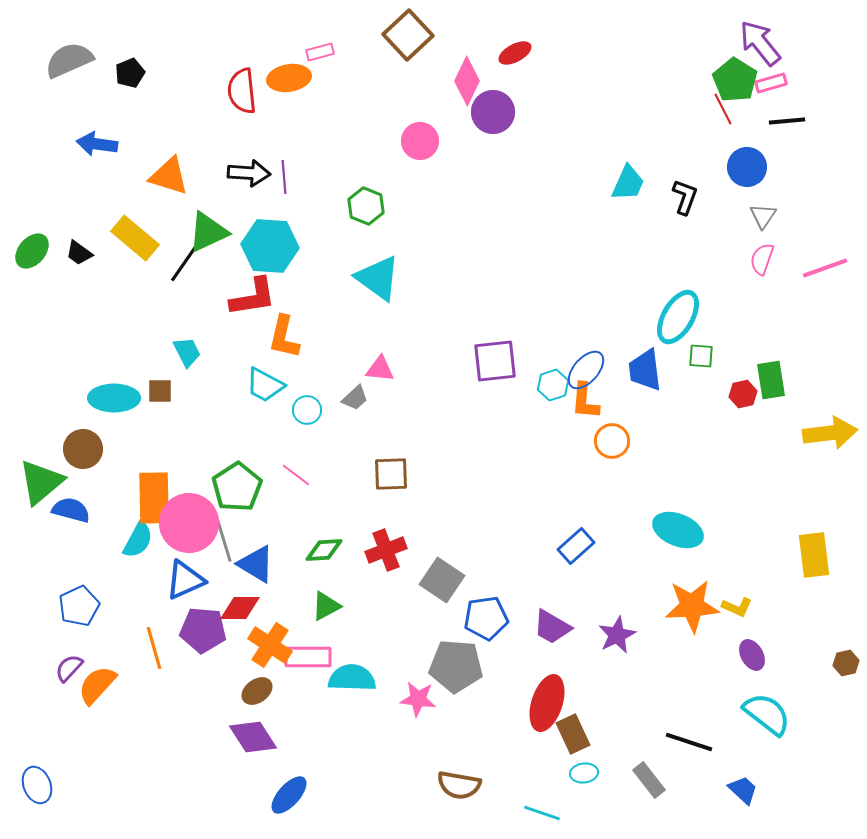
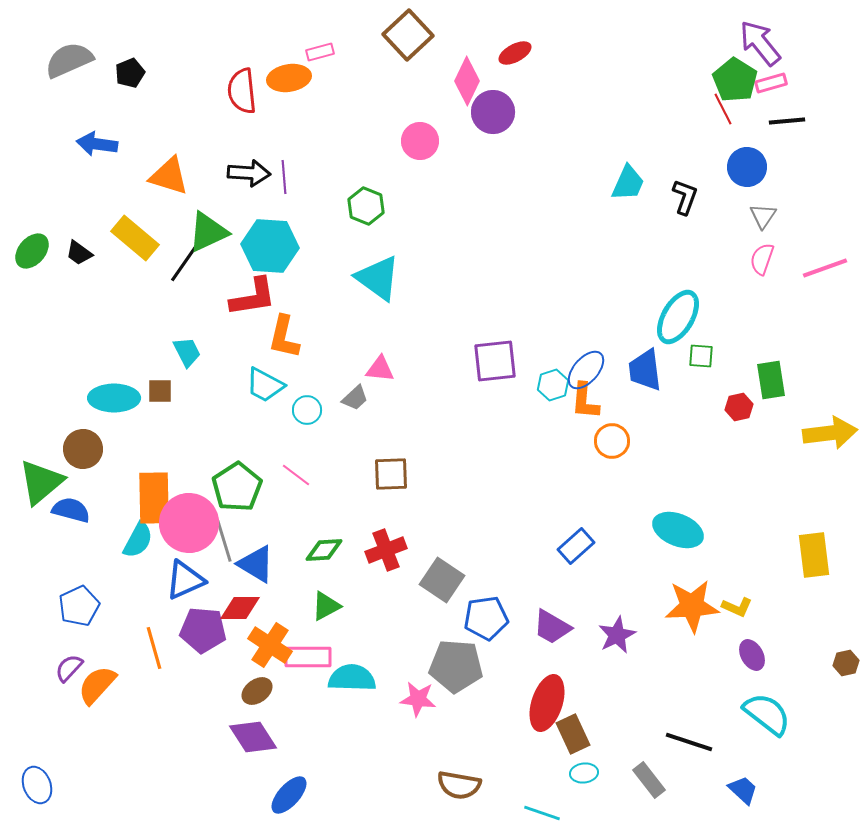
red hexagon at (743, 394): moved 4 px left, 13 px down
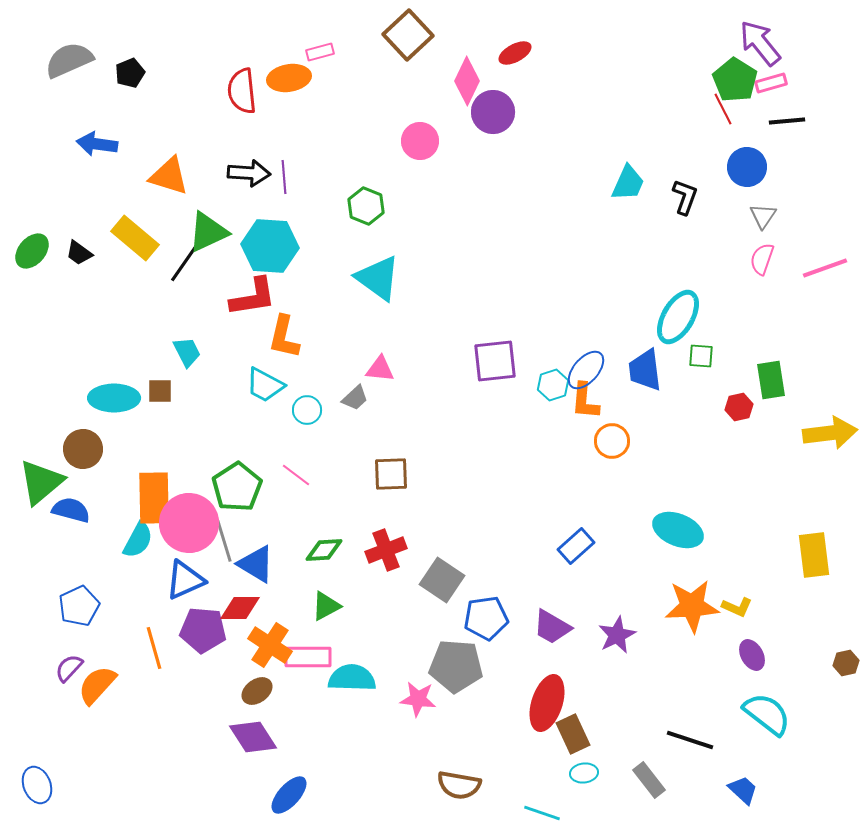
black line at (689, 742): moved 1 px right, 2 px up
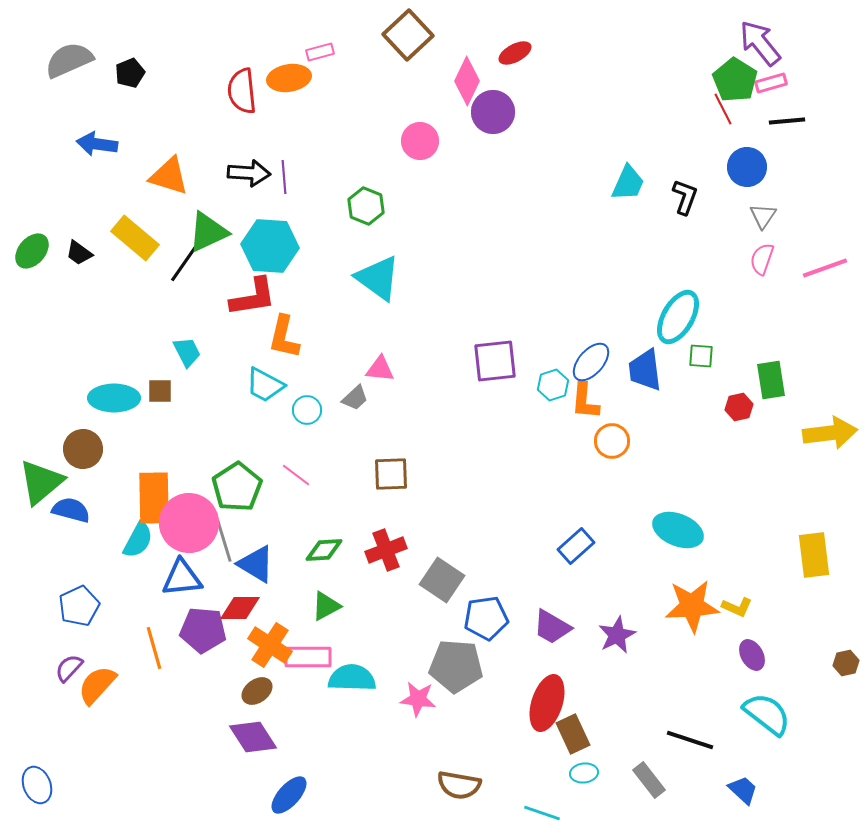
blue ellipse at (586, 370): moved 5 px right, 8 px up
blue triangle at (185, 580): moved 3 px left, 2 px up; rotated 18 degrees clockwise
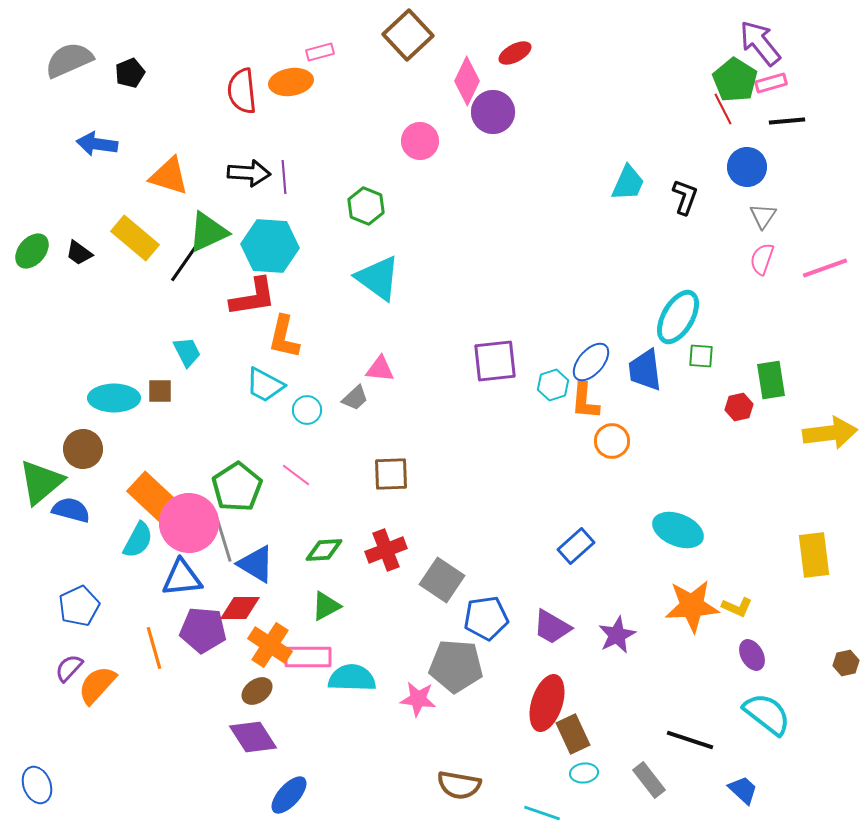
orange ellipse at (289, 78): moved 2 px right, 4 px down
orange rectangle at (154, 498): rotated 46 degrees counterclockwise
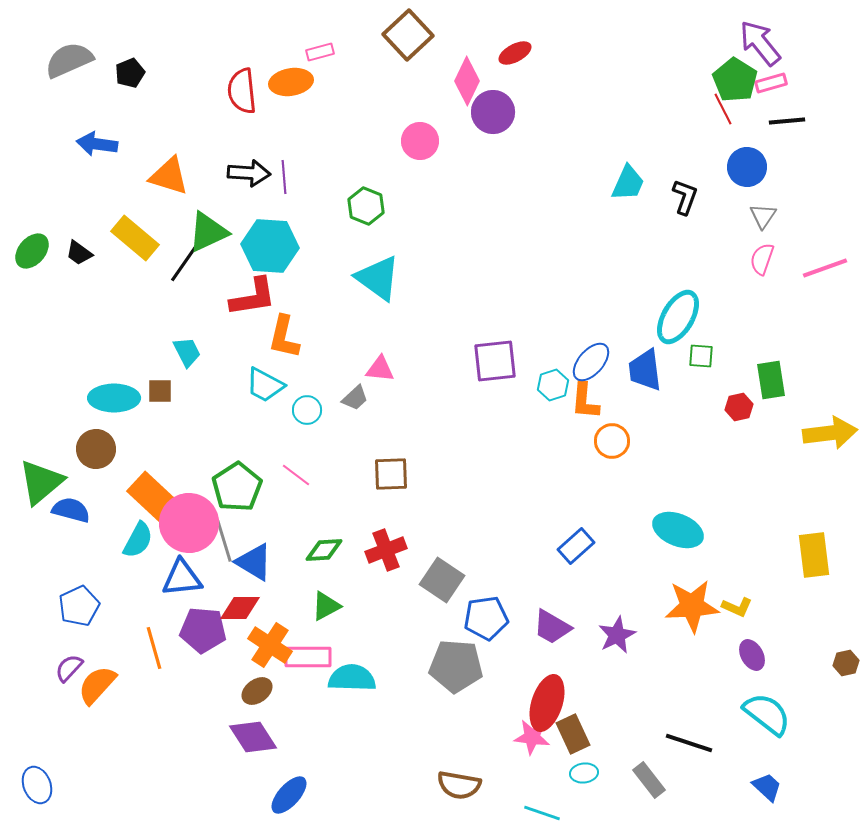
brown circle at (83, 449): moved 13 px right
blue triangle at (256, 564): moved 2 px left, 2 px up
pink star at (418, 699): moved 114 px right, 38 px down
black line at (690, 740): moved 1 px left, 3 px down
blue trapezoid at (743, 790): moved 24 px right, 3 px up
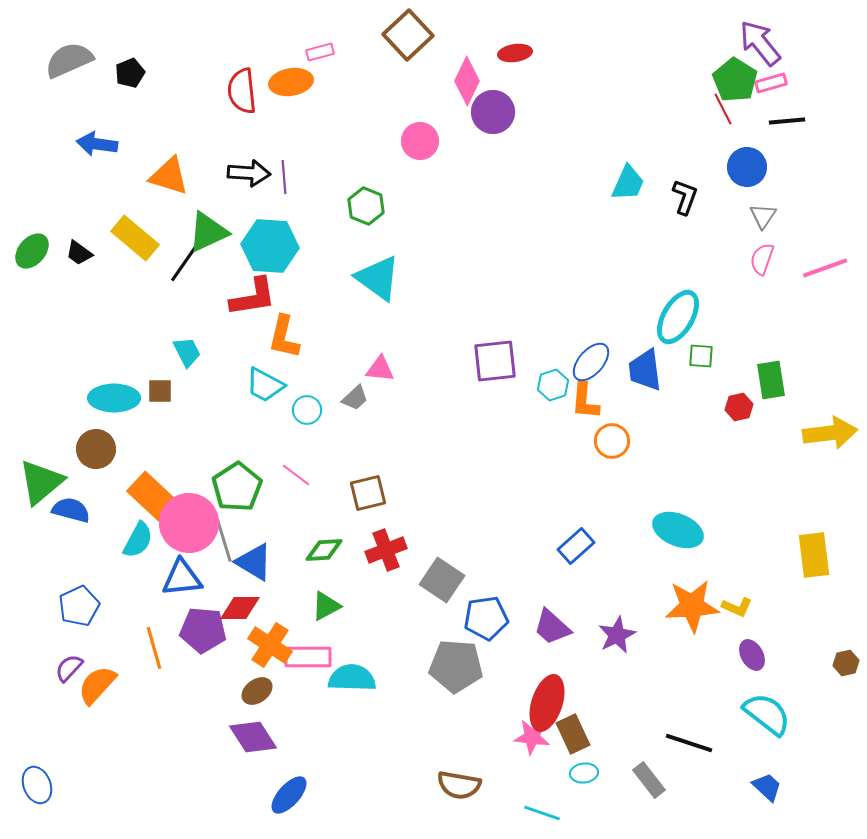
red ellipse at (515, 53): rotated 20 degrees clockwise
brown square at (391, 474): moved 23 px left, 19 px down; rotated 12 degrees counterclockwise
purple trapezoid at (552, 627): rotated 12 degrees clockwise
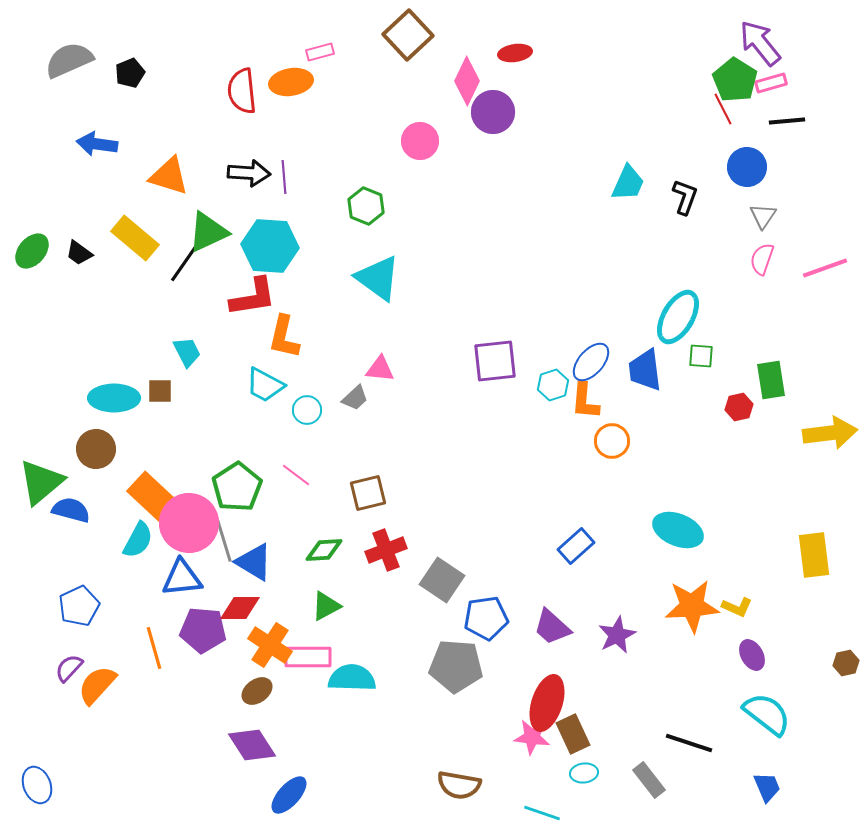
purple diamond at (253, 737): moved 1 px left, 8 px down
blue trapezoid at (767, 787): rotated 24 degrees clockwise
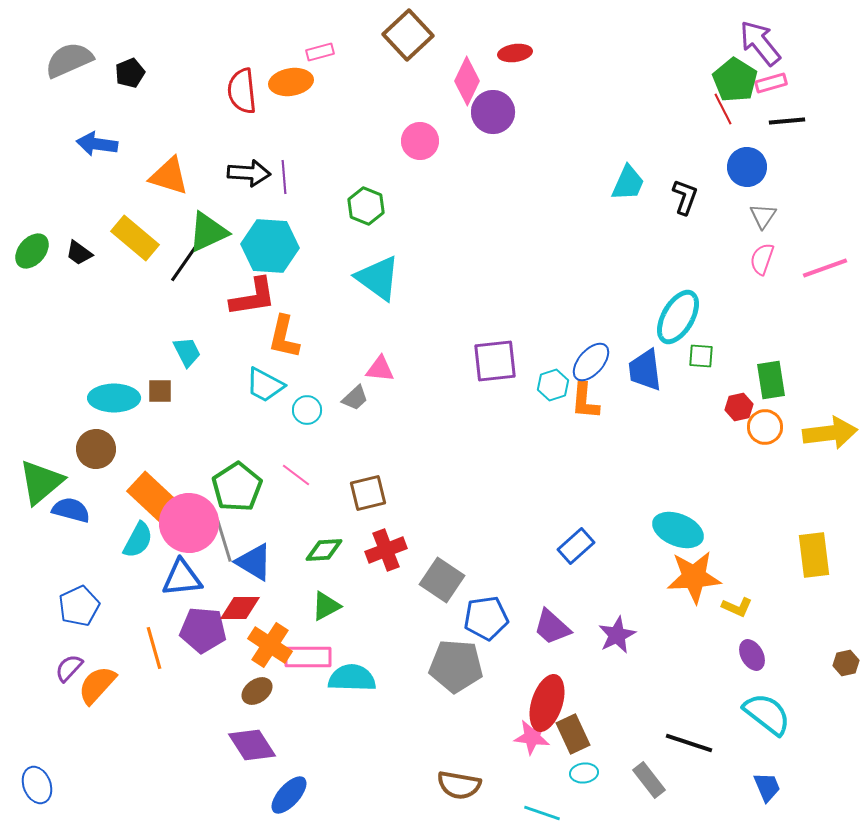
orange circle at (612, 441): moved 153 px right, 14 px up
orange star at (692, 606): moved 2 px right, 29 px up
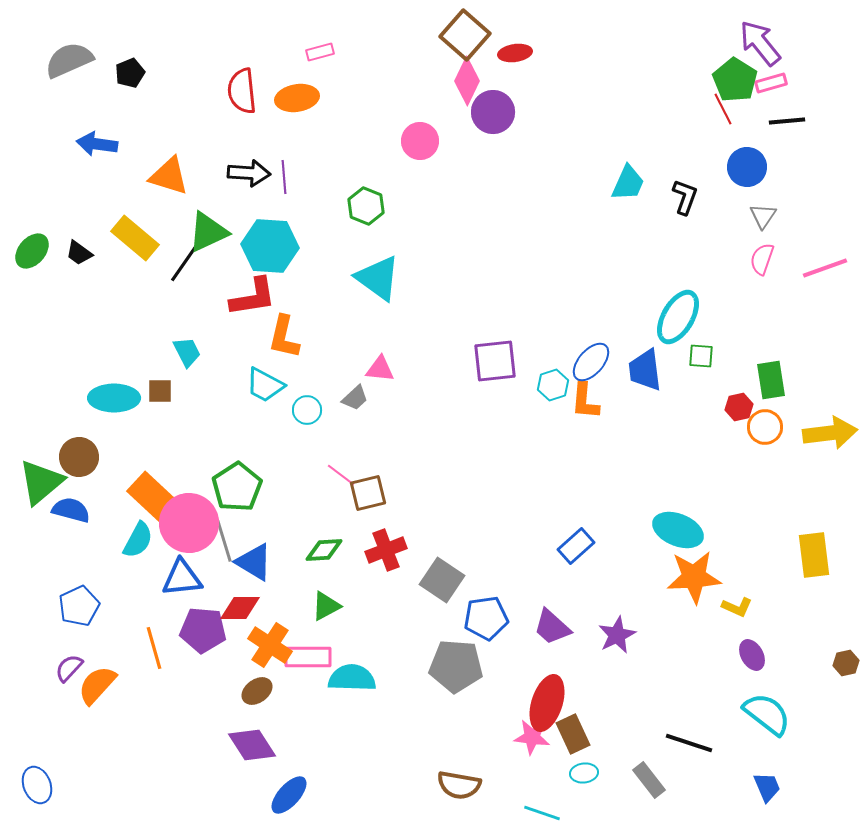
brown square at (408, 35): moved 57 px right; rotated 6 degrees counterclockwise
orange ellipse at (291, 82): moved 6 px right, 16 px down
brown circle at (96, 449): moved 17 px left, 8 px down
pink line at (296, 475): moved 45 px right
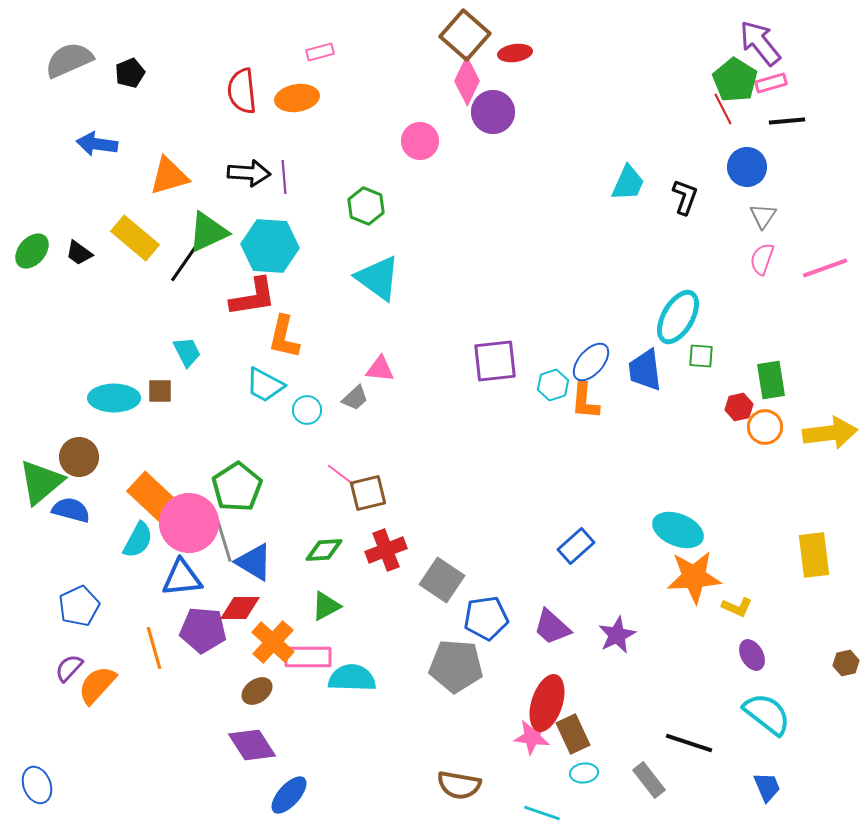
orange triangle at (169, 176): rotated 33 degrees counterclockwise
orange cross at (270, 645): moved 3 px right, 3 px up; rotated 9 degrees clockwise
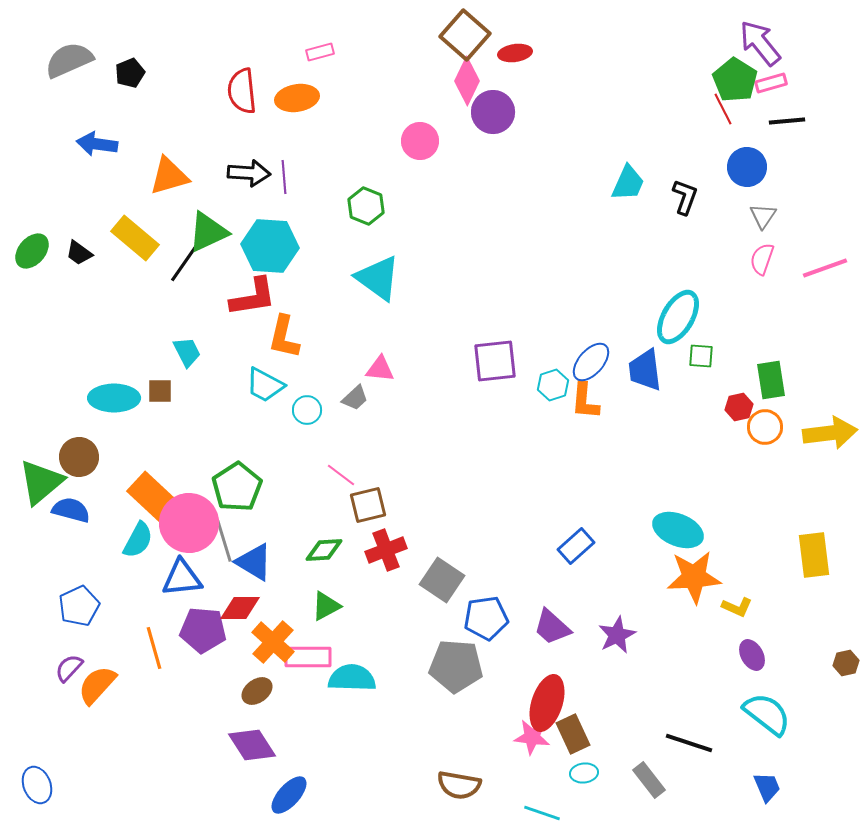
brown square at (368, 493): moved 12 px down
